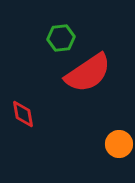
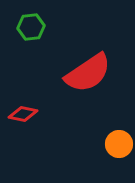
green hexagon: moved 30 px left, 11 px up
red diamond: rotated 68 degrees counterclockwise
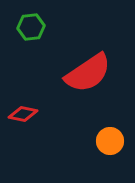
orange circle: moved 9 px left, 3 px up
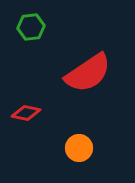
red diamond: moved 3 px right, 1 px up
orange circle: moved 31 px left, 7 px down
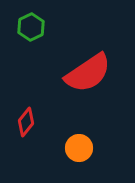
green hexagon: rotated 20 degrees counterclockwise
red diamond: moved 9 px down; rotated 64 degrees counterclockwise
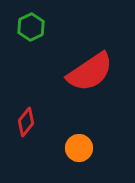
red semicircle: moved 2 px right, 1 px up
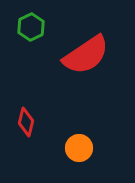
red semicircle: moved 4 px left, 17 px up
red diamond: rotated 24 degrees counterclockwise
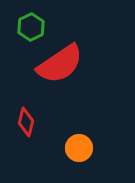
red semicircle: moved 26 px left, 9 px down
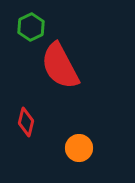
red semicircle: moved 2 px down; rotated 96 degrees clockwise
